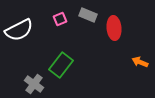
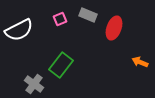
red ellipse: rotated 25 degrees clockwise
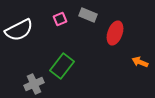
red ellipse: moved 1 px right, 5 px down
green rectangle: moved 1 px right, 1 px down
gray cross: rotated 30 degrees clockwise
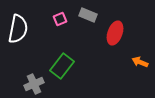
white semicircle: moved 1 px left, 1 px up; rotated 52 degrees counterclockwise
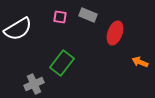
pink square: moved 2 px up; rotated 32 degrees clockwise
white semicircle: rotated 48 degrees clockwise
green rectangle: moved 3 px up
